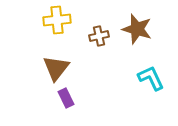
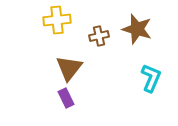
brown triangle: moved 13 px right
cyan L-shape: rotated 48 degrees clockwise
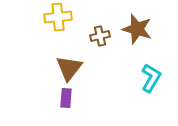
yellow cross: moved 1 px right, 3 px up
brown cross: moved 1 px right
cyan L-shape: rotated 8 degrees clockwise
purple rectangle: rotated 30 degrees clockwise
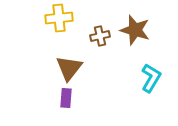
yellow cross: moved 1 px right, 1 px down
brown star: moved 2 px left, 1 px down
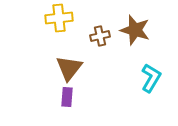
purple rectangle: moved 1 px right, 1 px up
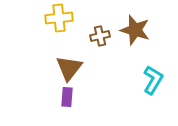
cyan L-shape: moved 2 px right, 2 px down
